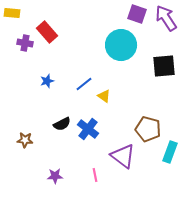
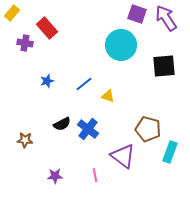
yellow rectangle: rotated 56 degrees counterclockwise
red rectangle: moved 4 px up
yellow triangle: moved 4 px right; rotated 16 degrees counterclockwise
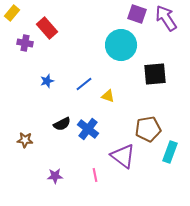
black square: moved 9 px left, 8 px down
brown pentagon: rotated 25 degrees counterclockwise
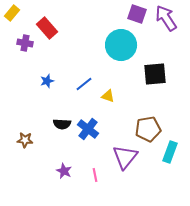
black semicircle: rotated 30 degrees clockwise
purple triangle: moved 2 px right, 1 px down; rotated 32 degrees clockwise
purple star: moved 9 px right, 5 px up; rotated 28 degrees clockwise
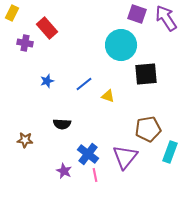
yellow rectangle: rotated 14 degrees counterclockwise
black square: moved 9 px left
blue cross: moved 25 px down
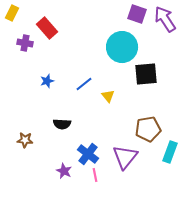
purple arrow: moved 1 px left, 1 px down
cyan circle: moved 1 px right, 2 px down
yellow triangle: rotated 32 degrees clockwise
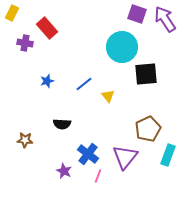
brown pentagon: rotated 15 degrees counterclockwise
cyan rectangle: moved 2 px left, 3 px down
pink line: moved 3 px right, 1 px down; rotated 32 degrees clockwise
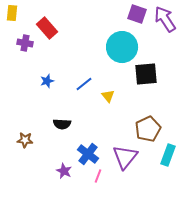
yellow rectangle: rotated 21 degrees counterclockwise
